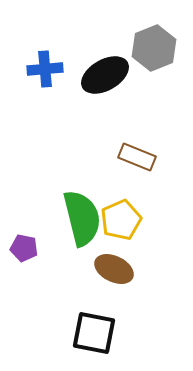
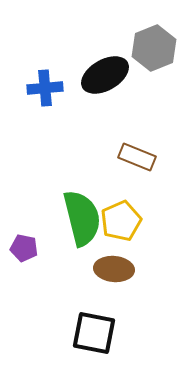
blue cross: moved 19 px down
yellow pentagon: moved 1 px down
brown ellipse: rotated 21 degrees counterclockwise
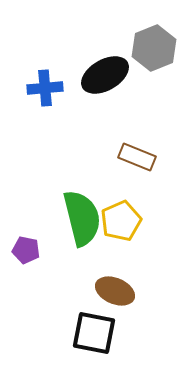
purple pentagon: moved 2 px right, 2 px down
brown ellipse: moved 1 px right, 22 px down; rotated 18 degrees clockwise
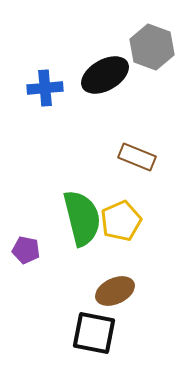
gray hexagon: moved 2 px left, 1 px up; rotated 18 degrees counterclockwise
brown ellipse: rotated 48 degrees counterclockwise
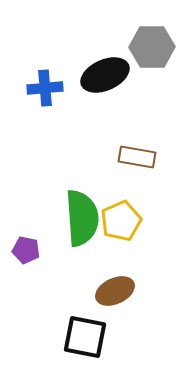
gray hexagon: rotated 21 degrees counterclockwise
black ellipse: rotated 6 degrees clockwise
brown rectangle: rotated 12 degrees counterclockwise
green semicircle: rotated 10 degrees clockwise
black square: moved 9 px left, 4 px down
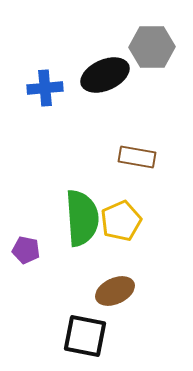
black square: moved 1 px up
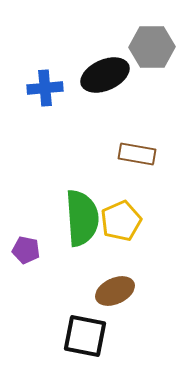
brown rectangle: moved 3 px up
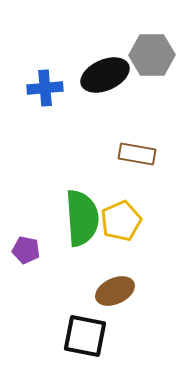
gray hexagon: moved 8 px down
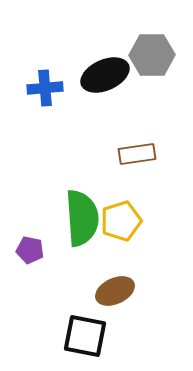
brown rectangle: rotated 18 degrees counterclockwise
yellow pentagon: rotated 6 degrees clockwise
purple pentagon: moved 4 px right
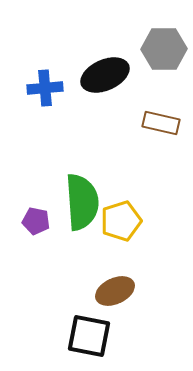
gray hexagon: moved 12 px right, 6 px up
brown rectangle: moved 24 px right, 31 px up; rotated 21 degrees clockwise
green semicircle: moved 16 px up
purple pentagon: moved 6 px right, 29 px up
black square: moved 4 px right
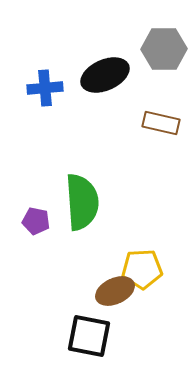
yellow pentagon: moved 21 px right, 48 px down; rotated 15 degrees clockwise
